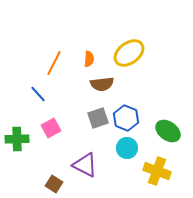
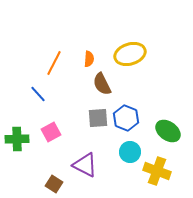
yellow ellipse: moved 1 px right, 1 px down; rotated 20 degrees clockwise
brown semicircle: rotated 70 degrees clockwise
gray square: rotated 15 degrees clockwise
pink square: moved 4 px down
cyan circle: moved 3 px right, 4 px down
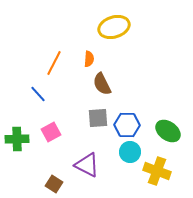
yellow ellipse: moved 16 px left, 27 px up
blue hexagon: moved 1 px right, 7 px down; rotated 20 degrees counterclockwise
purple triangle: moved 2 px right
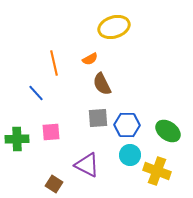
orange semicircle: moved 1 px right; rotated 56 degrees clockwise
orange line: rotated 40 degrees counterclockwise
blue line: moved 2 px left, 1 px up
pink square: rotated 24 degrees clockwise
cyan circle: moved 3 px down
